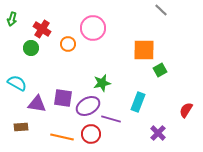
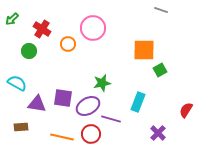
gray line: rotated 24 degrees counterclockwise
green arrow: rotated 32 degrees clockwise
green circle: moved 2 px left, 3 px down
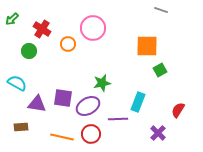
orange square: moved 3 px right, 4 px up
red semicircle: moved 8 px left
purple line: moved 7 px right; rotated 18 degrees counterclockwise
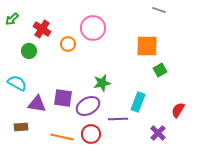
gray line: moved 2 px left
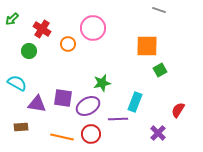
cyan rectangle: moved 3 px left
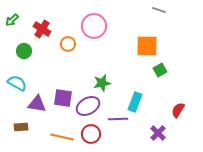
green arrow: moved 1 px down
pink circle: moved 1 px right, 2 px up
green circle: moved 5 px left
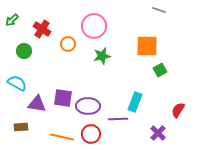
green star: moved 27 px up
purple ellipse: rotated 30 degrees clockwise
